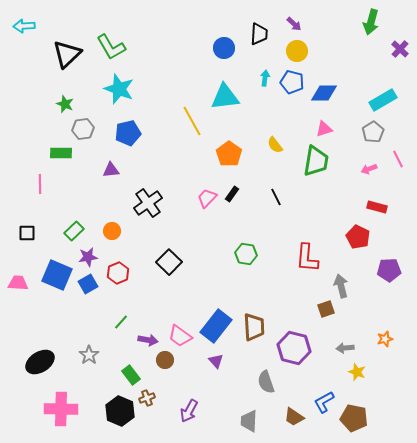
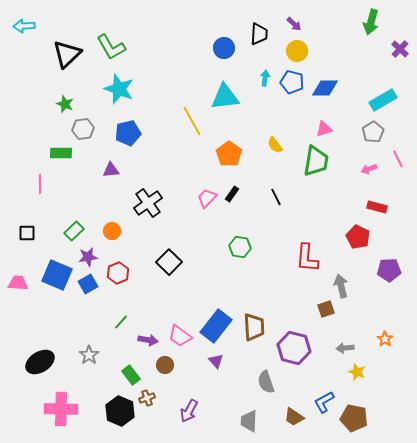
blue diamond at (324, 93): moved 1 px right, 5 px up
green hexagon at (246, 254): moved 6 px left, 7 px up
orange star at (385, 339): rotated 21 degrees counterclockwise
brown circle at (165, 360): moved 5 px down
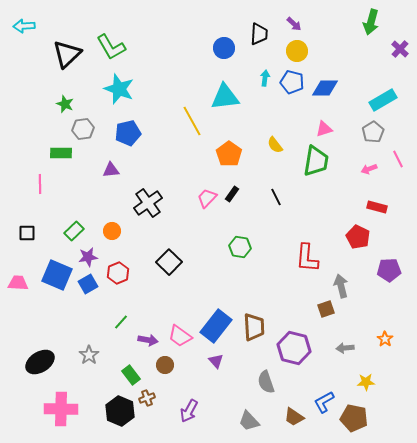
yellow star at (357, 372): moved 9 px right, 10 px down; rotated 24 degrees counterclockwise
gray trapezoid at (249, 421): rotated 45 degrees counterclockwise
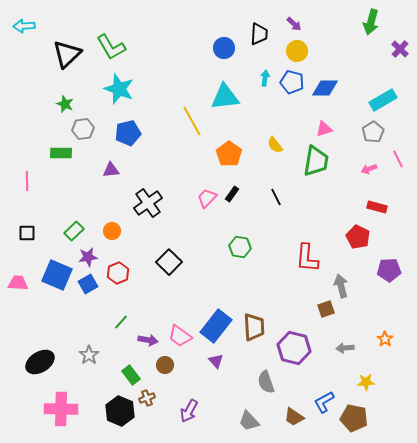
pink line at (40, 184): moved 13 px left, 3 px up
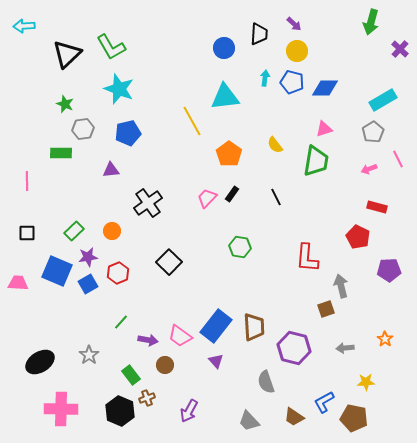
blue square at (57, 275): moved 4 px up
